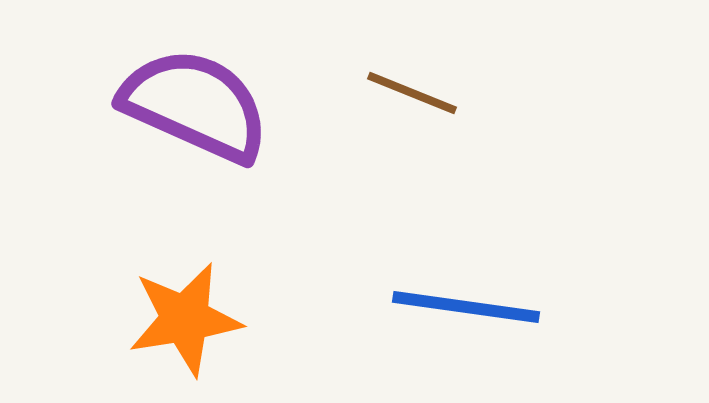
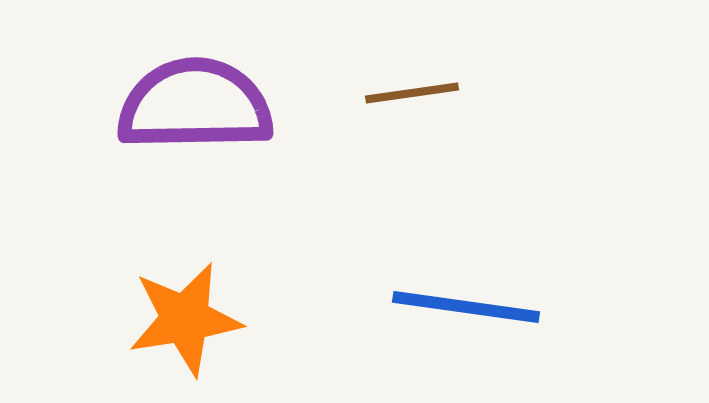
brown line: rotated 30 degrees counterclockwise
purple semicircle: rotated 25 degrees counterclockwise
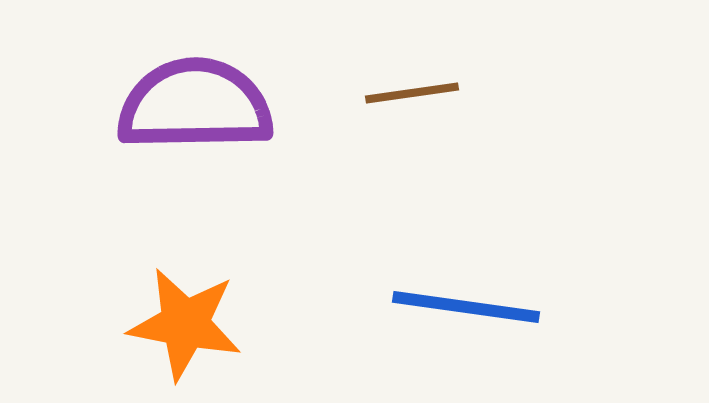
orange star: moved 5 px down; rotated 20 degrees clockwise
